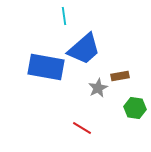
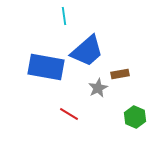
blue trapezoid: moved 3 px right, 2 px down
brown rectangle: moved 2 px up
green hexagon: moved 9 px down; rotated 15 degrees clockwise
red line: moved 13 px left, 14 px up
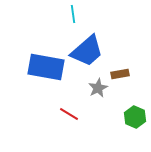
cyan line: moved 9 px right, 2 px up
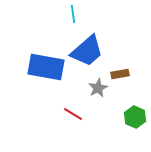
red line: moved 4 px right
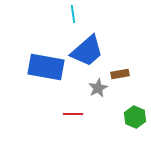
red line: rotated 30 degrees counterclockwise
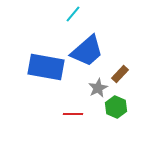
cyan line: rotated 48 degrees clockwise
brown rectangle: rotated 36 degrees counterclockwise
green hexagon: moved 19 px left, 10 px up
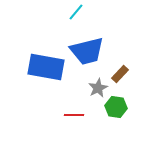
cyan line: moved 3 px right, 2 px up
blue trapezoid: rotated 27 degrees clockwise
green hexagon: rotated 15 degrees counterclockwise
red line: moved 1 px right, 1 px down
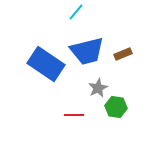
blue rectangle: moved 3 px up; rotated 24 degrees clockwise
brown rectangle: moved 3 px right, 20 px up; rotated 24 degrees clockwise
